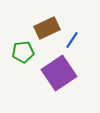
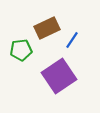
green pentagon: moved 2 px left, 2 px up
purple square: moved 3 px down
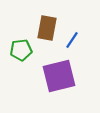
brown rectangle: rotated 55 degrees counterclockwise
purple square: rotated 20 degrees clockwise
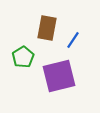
blue line: moved 1 px right
green pentagon: moved 2 px right, 7 px down; rotated 25 degrees counterclockwise
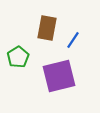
green pentagon: moved 5 px left
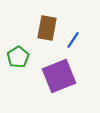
purple square: rotated 8 degrees counterclockwise
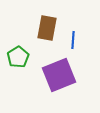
blue line: rotated 30 degrees counterclockwise
purple square: moved 1 px up
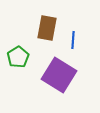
purple square: rotated 36 degrees counterclockwise
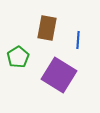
blue line: moved 5 px right
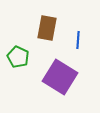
green pentagon: rotated 15 degrees counterclockwise
purple square: moved 1 px right, 2 px down
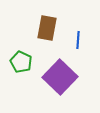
green pentagon: moved 3 px right, 5 px down
purple square: rotated 12 degrees clockwise
